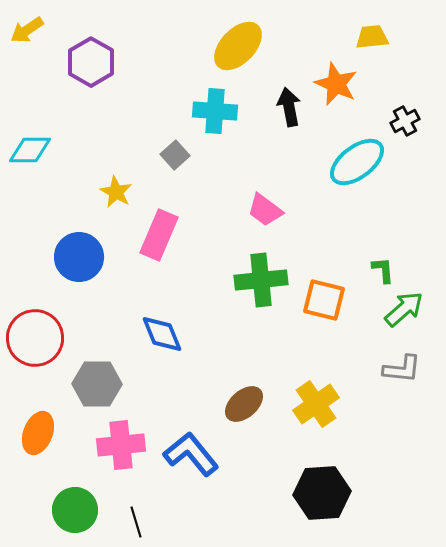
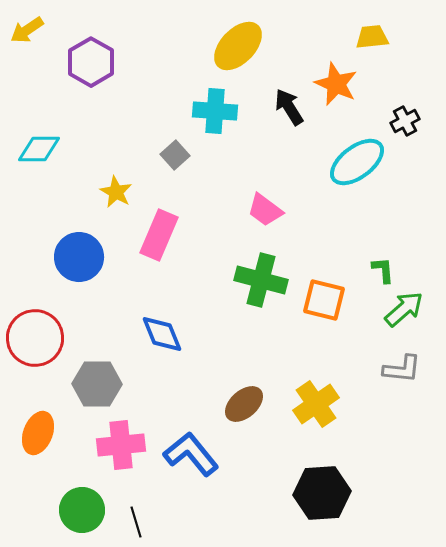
black arrow: rotated 21 degrees counterclockwise
cyan diamond: moved 9 px right, 1 px up
green cross: rotated 21 degrees clockwise
green circle: moved 7 px right
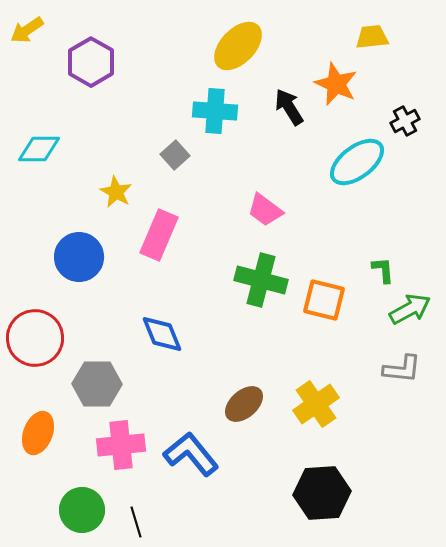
green arrow: moved 6 px right; rotated 12 degrees clockwise
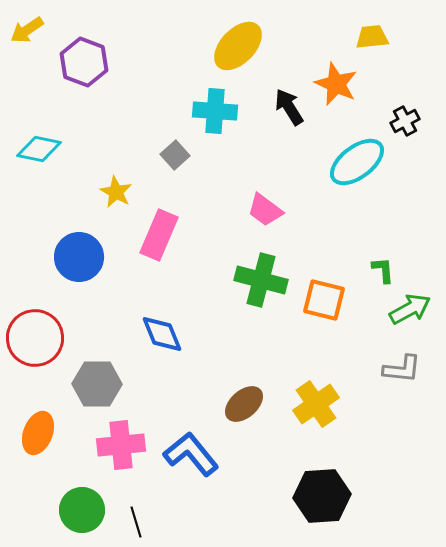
purple hexagon: moved 7 px left; rotated 9 degrees counterclockwise
cyan diamond: rotated 12 degrees clockwise
black hexagon: moved 3 px down
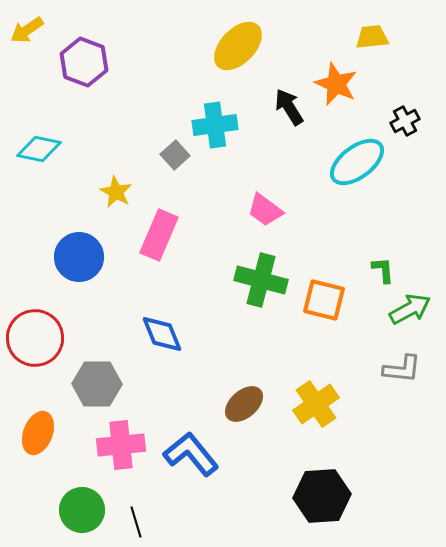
cyan cross: moved 14 px down; rotated 12 degrees counterclockwise
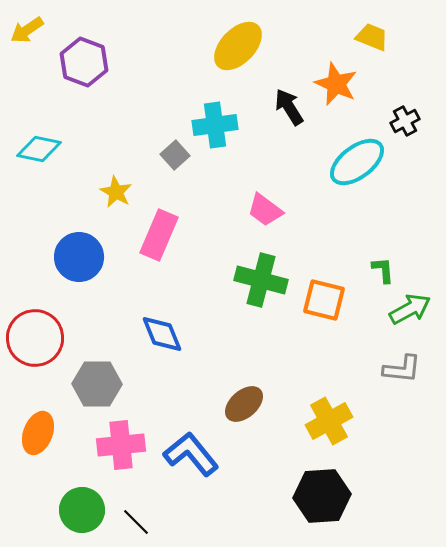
yellow trapezoid: rotated 28 degrees clockwise
yellow cross: moved 13 px right, 17 px down; rotated 6 degrees clockwise
black line: rotated 28 degrees counterclockwise
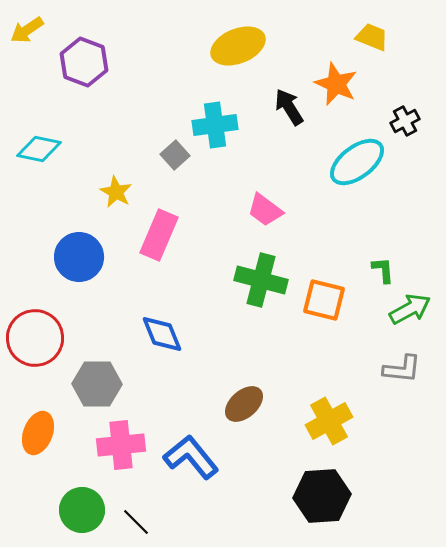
yellow ellipse: rotated 24 degrees clockwise
blue L-shape: moved 3 px down
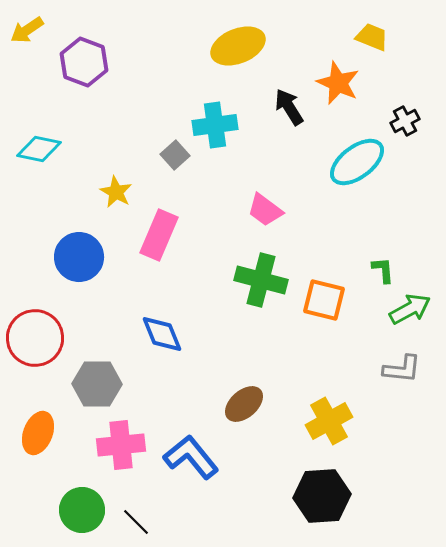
orange star: moved 2 px right, 1 px up
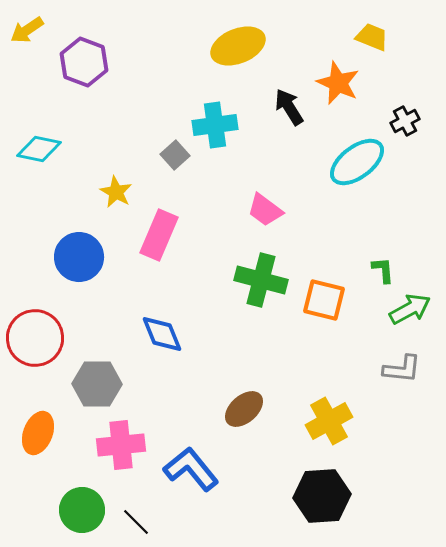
brown ellipse: moved 5 px down
blue L-shape: moved 12 px down
